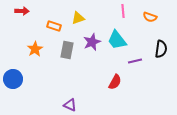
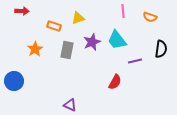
blue circle: moved 1 px right, 2 px down
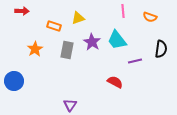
purple star: rotated 18 degrees counterclockwise
red semicircle: rotated 91 degrees counterclockwise
purple triangle: rotated 40 degrees clockwise
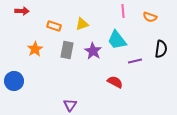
yellow triangle: moved 4 px right, 6 px down
purple star: moved 1 px right, 9 px down
